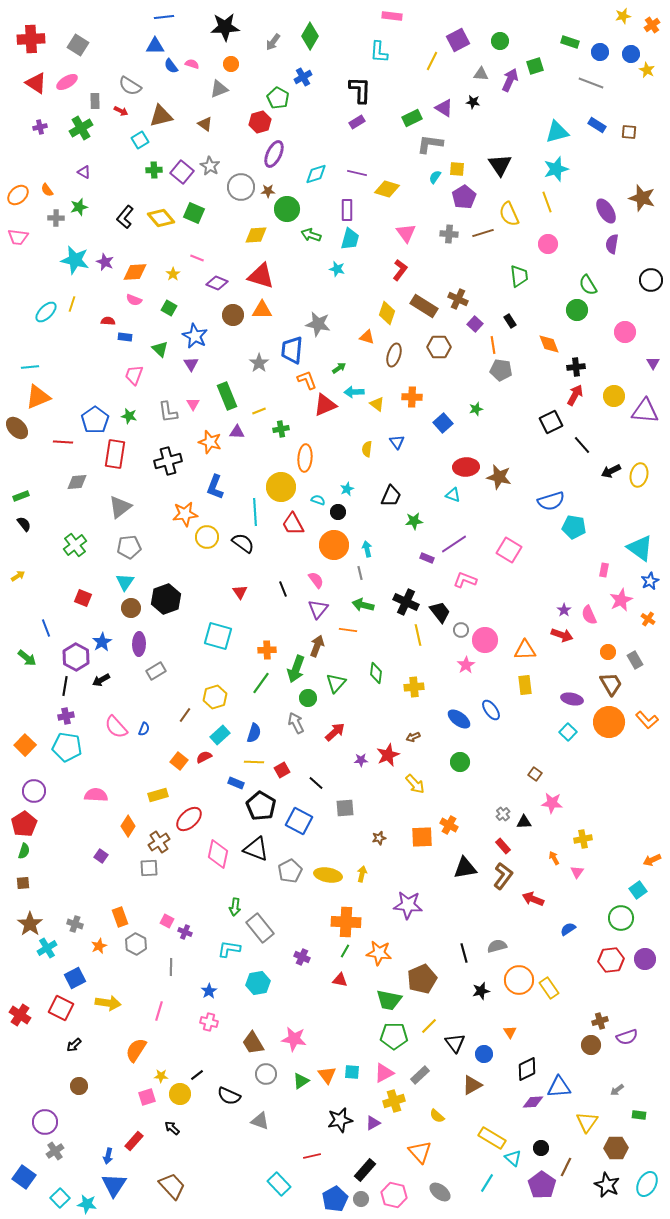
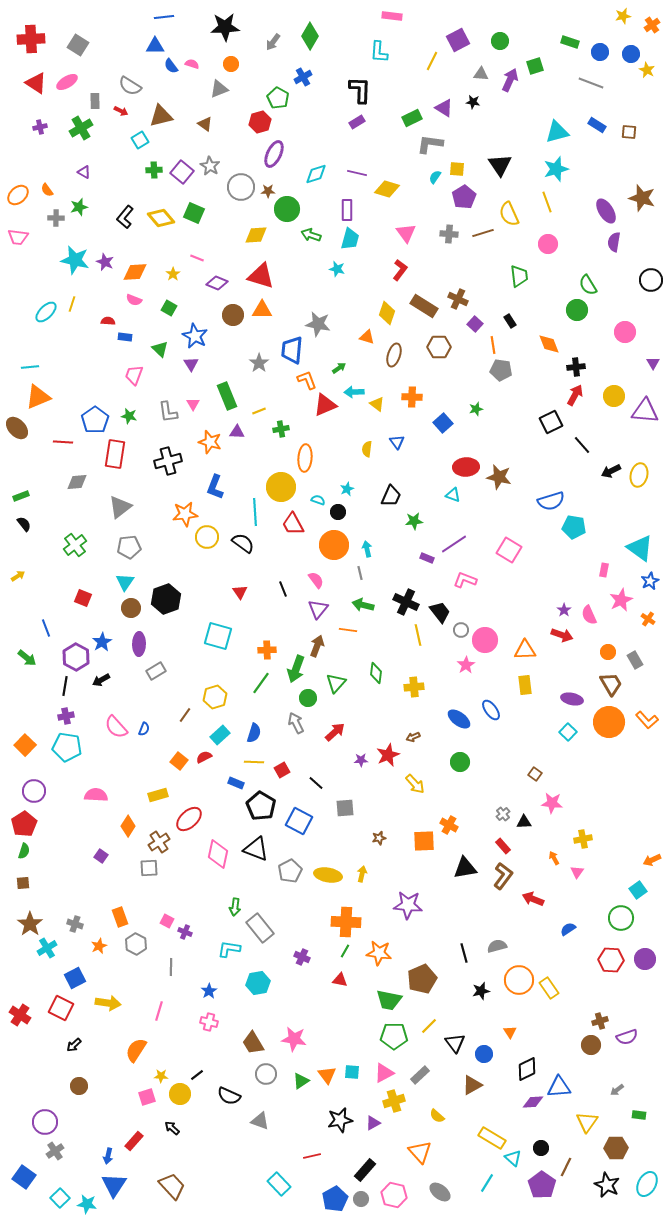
purple semicircle at (612, 244): moved 2 px right, 2 px up
orange square at (422, 837): moved 2 px right, 4 px down
red hexagon at (611, 960): rotated 10 degrees clockwise
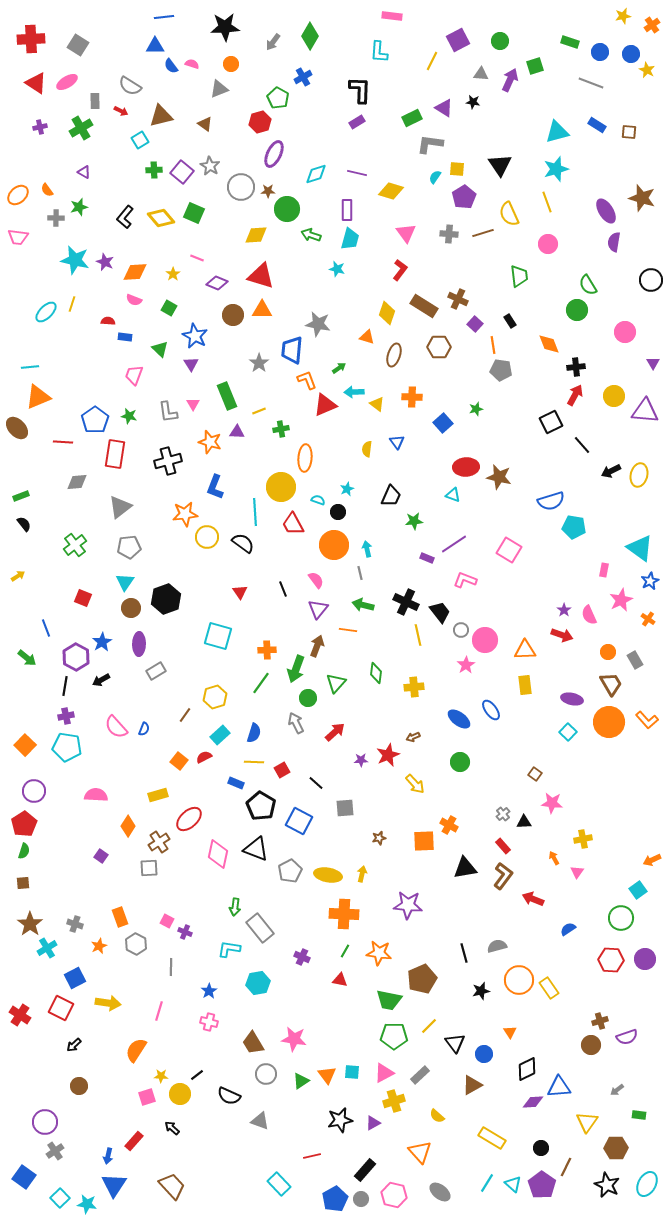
yellow diamond at (387, 189): moved 4 px right, 2 px down
orange cross at (346, 922): moved 2 px left, 8 px up
cyan triangle at (513, 1158): moved 26 px down
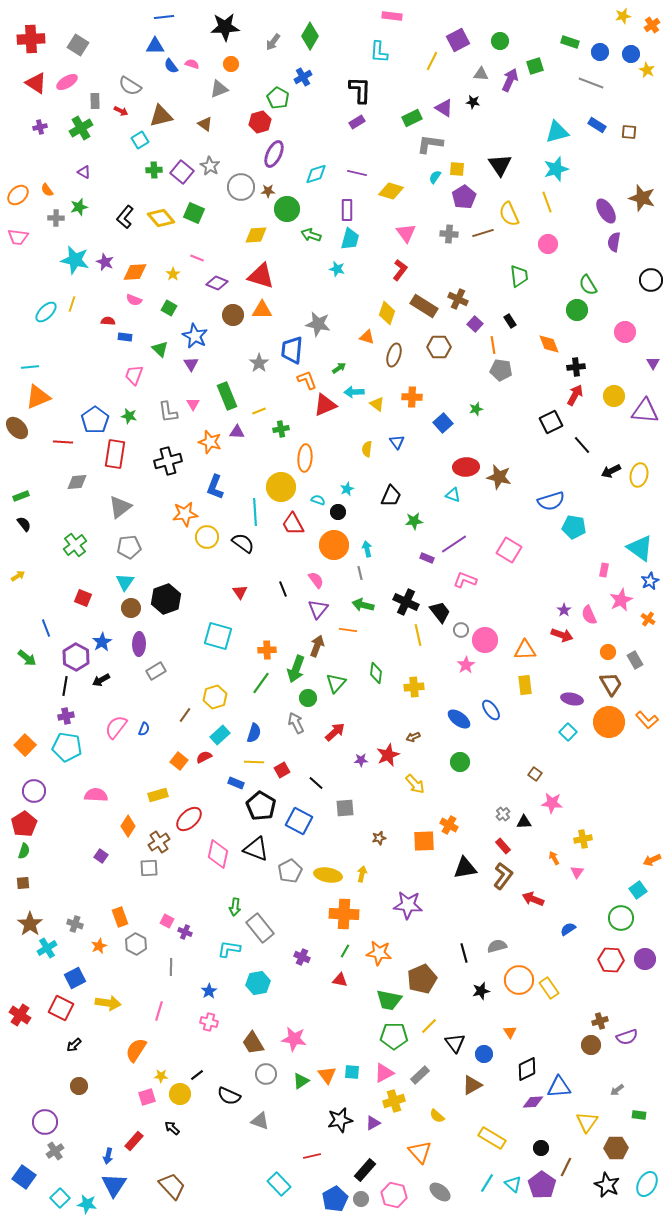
pink semicircle at (116, 727): rotated 80 degrees clockwise
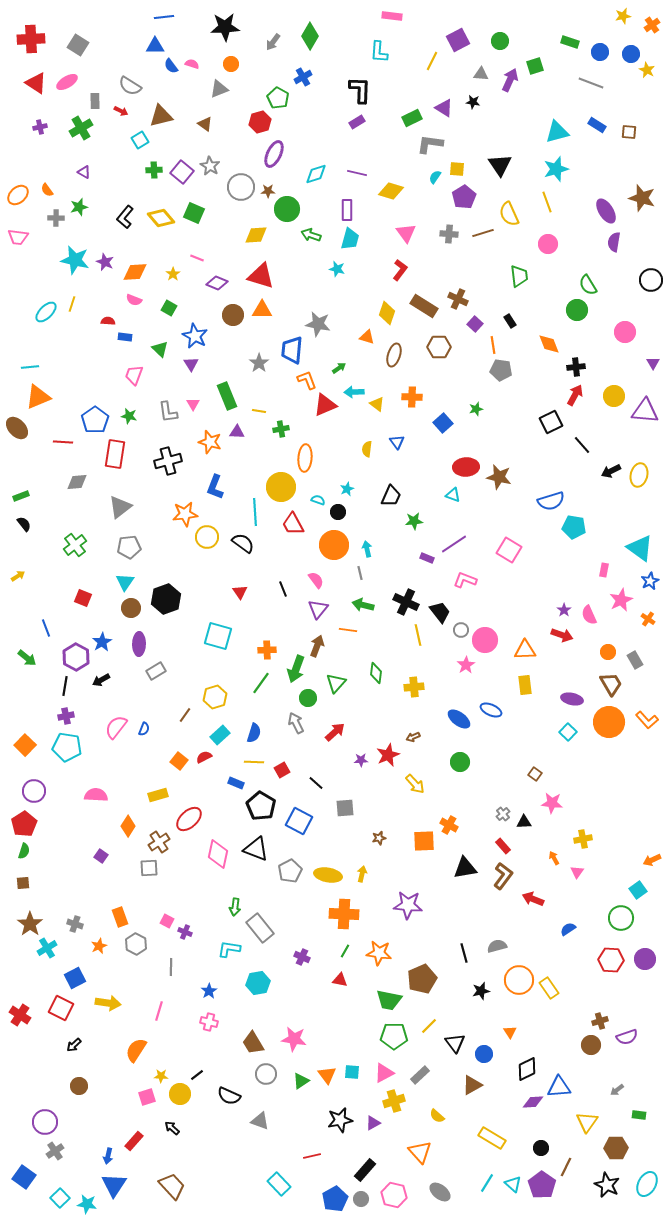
yellow line at (259, 411): rotated 32 degrees clockwise
blue ellipse at (491, 710): rotated 30 degrees counterclockwise
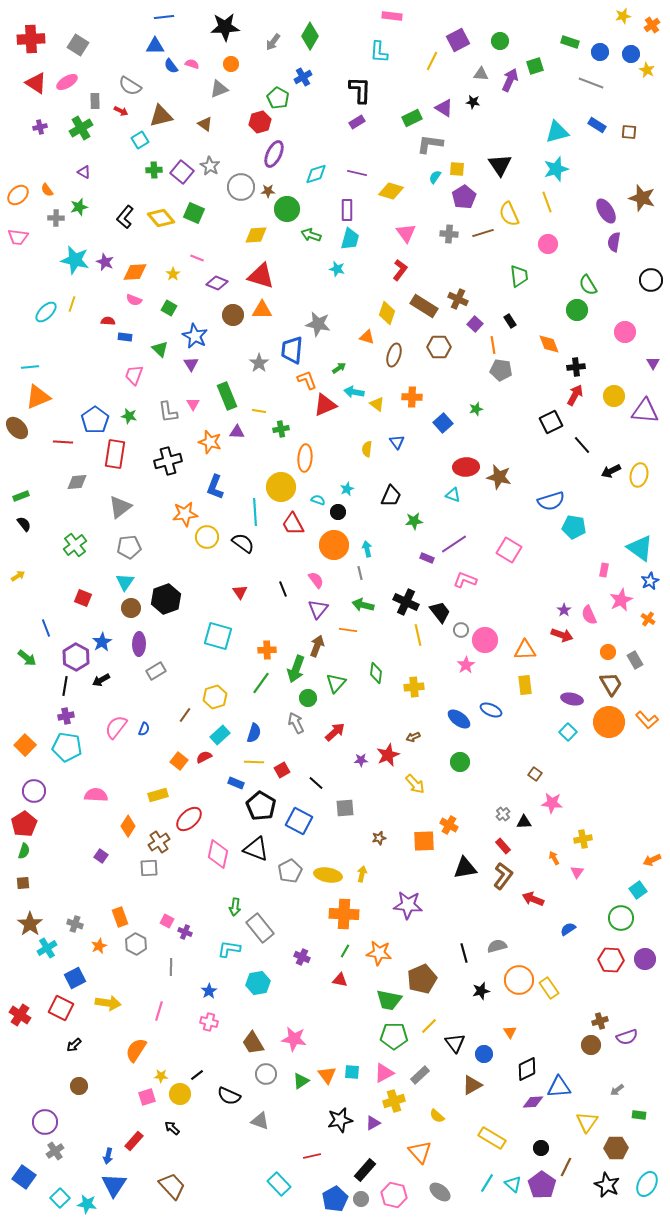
cyan arrow at (354, 392): rotated 12 degrees clockwise
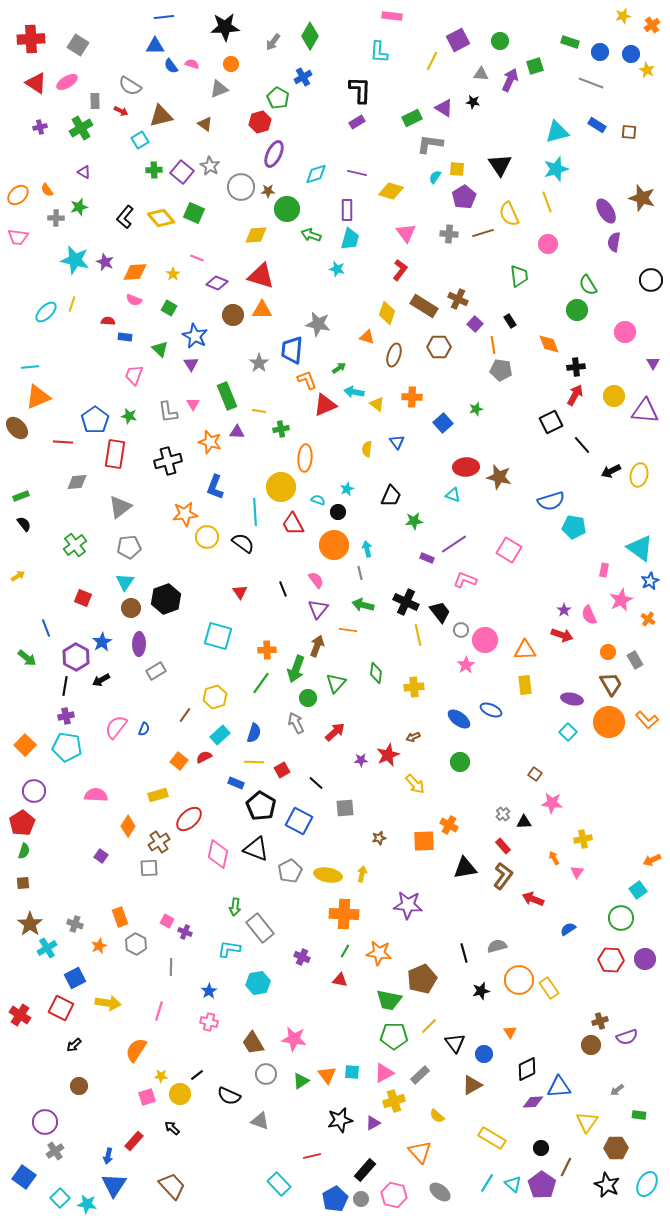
red pentagon at (24, 824): moved 2 px left, 1 px up
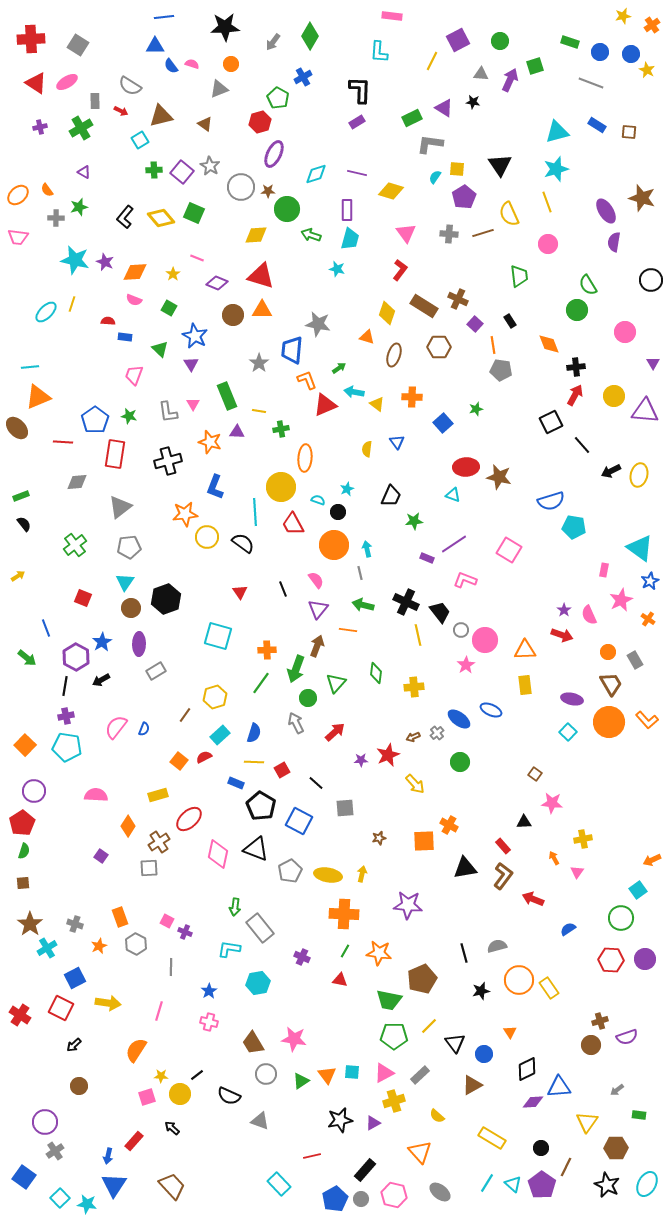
gray cross at (503, 814): moved 66 px left, 81 px up
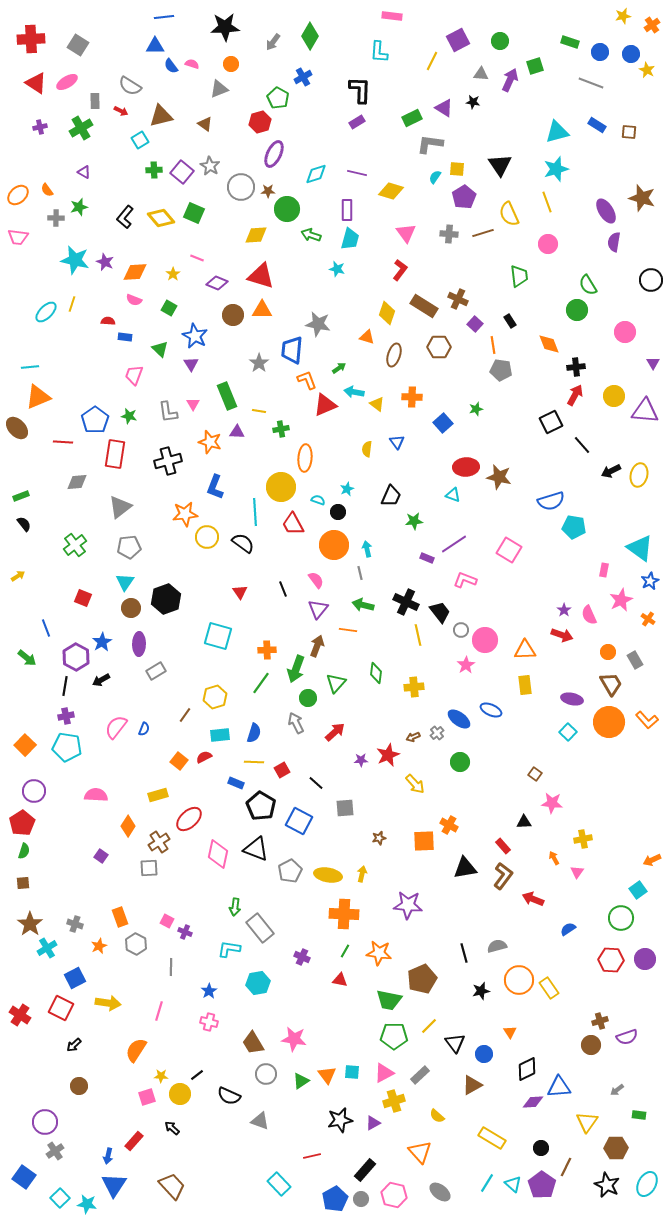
cyan rectangle at (220, 735): rotated 36 degrees clockwise
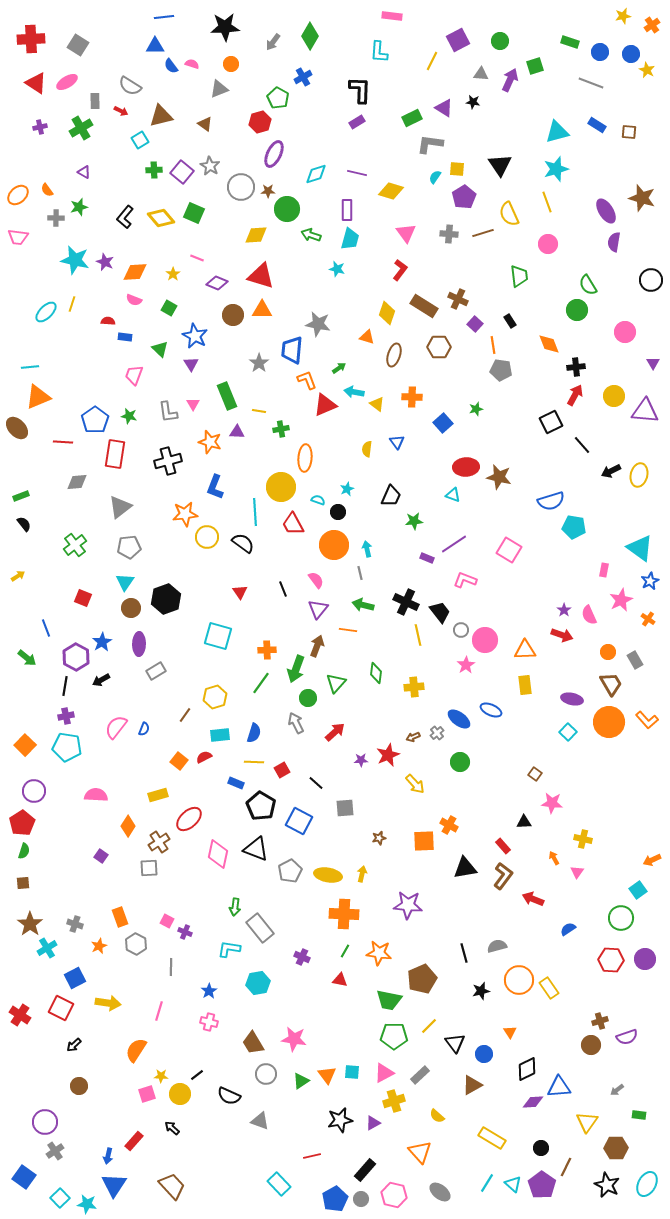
yellow cross at (583, 839): rotated 24 degrees clockwise
pink square at (147, 1097): moved 3 px up
